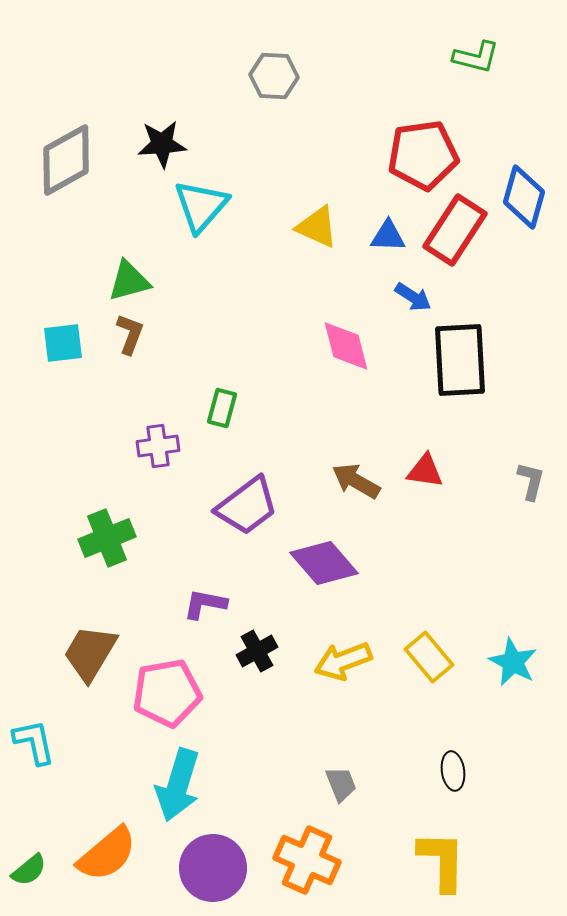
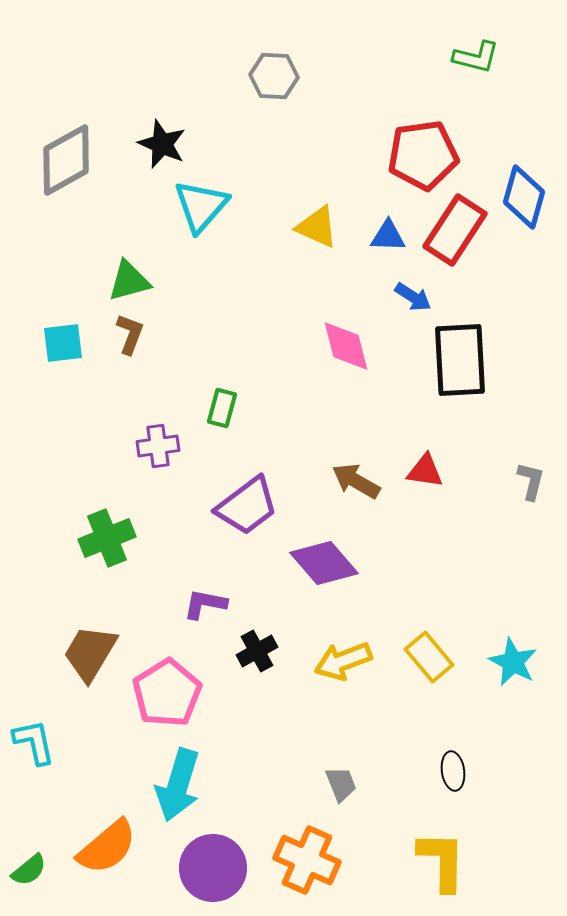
black star: rotated 27 degrees clockwise
pink pentagon: rotated 22 degrees counterclockwise
orange semicircle: moved 7 px up
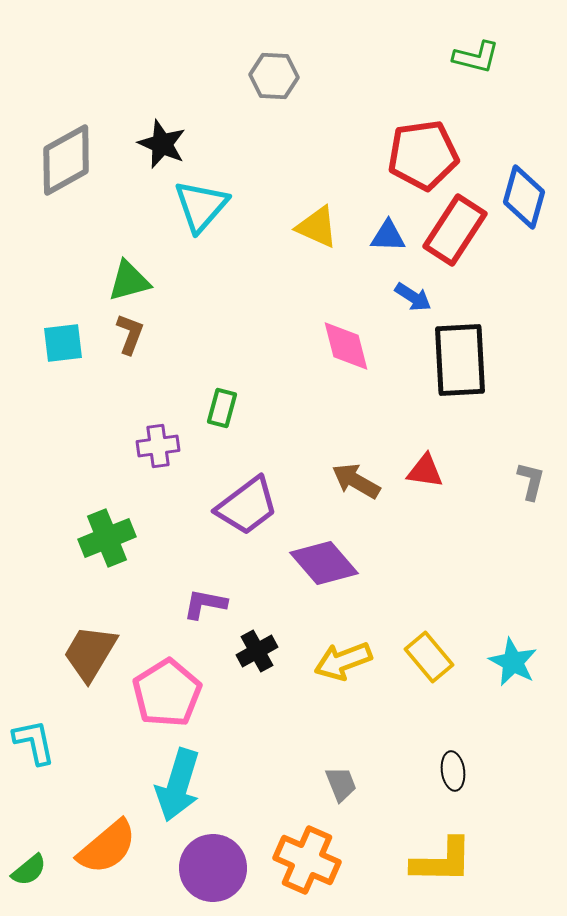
yellow L-shape: rotated 90 degrees clockwise
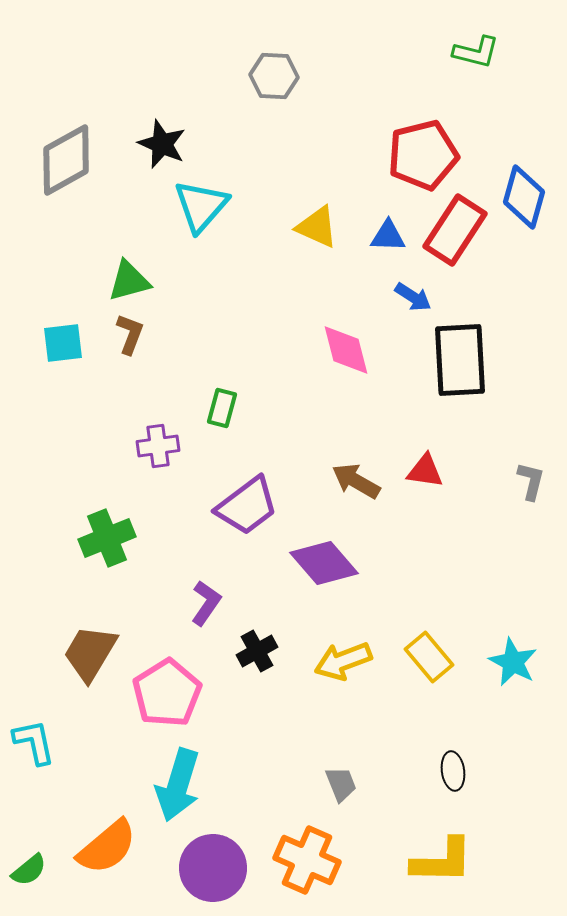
green L-shape: moved 5 px up
red pentagon: rotated 6 degrees counterclockwise
pink diamond: moved 4 px down
purple L-shape: moved 1 px right, 1 px up; rotated 114 degrees clockwise
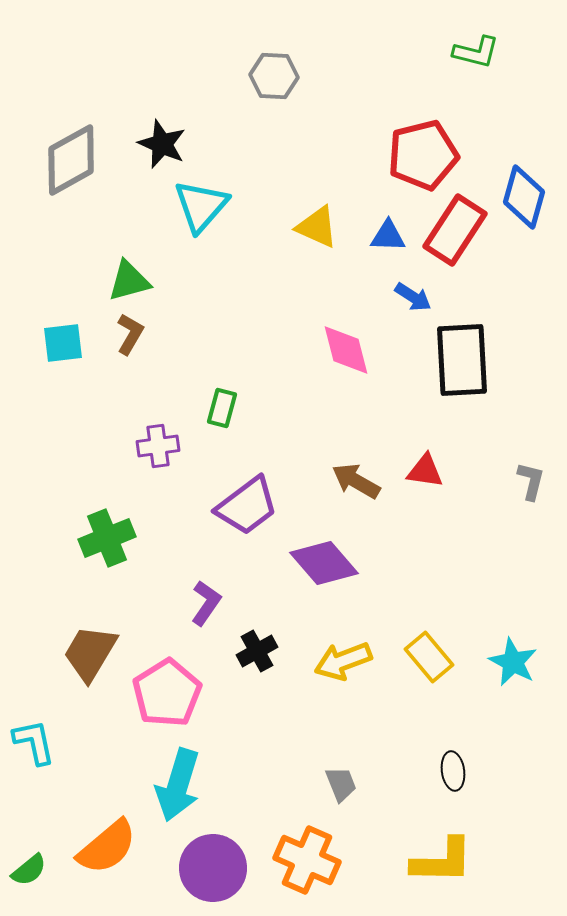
gray diamond: moved 5 px right
brown L-shape: rotated 9 degrees clockwise
black rectangle: moved 2 px right
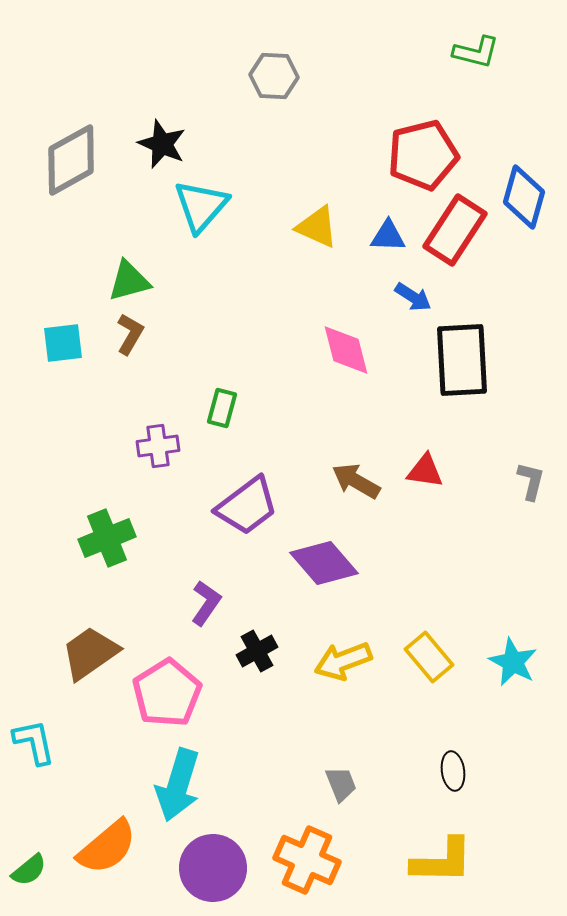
brown trapezoid: rotated 24 degrees clockwise
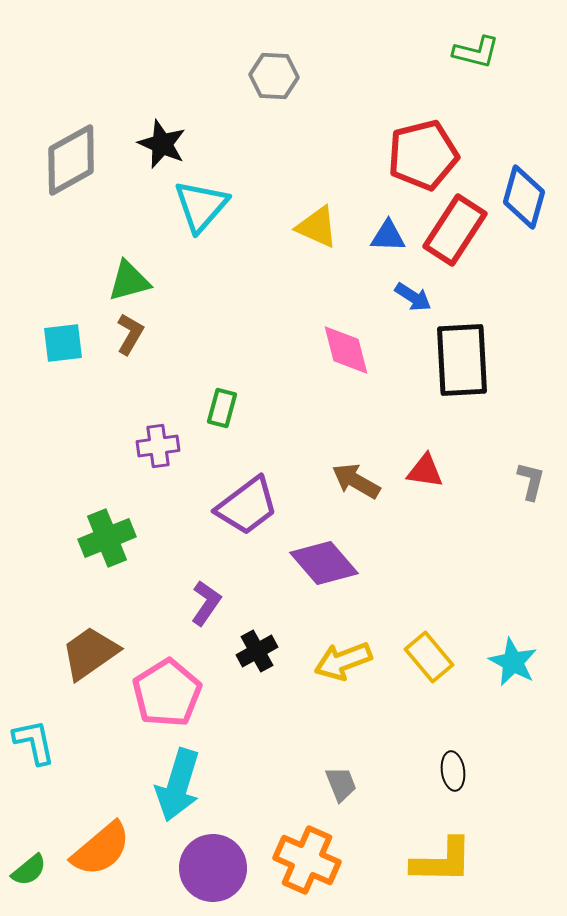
orange semicircle: moved 6 px left, 2 px down
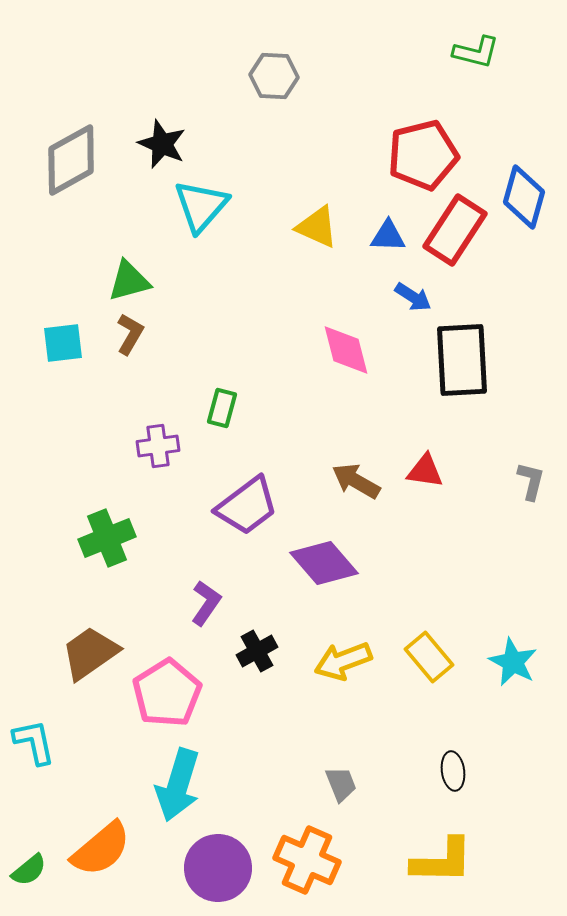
purple circle: moved 5 px right
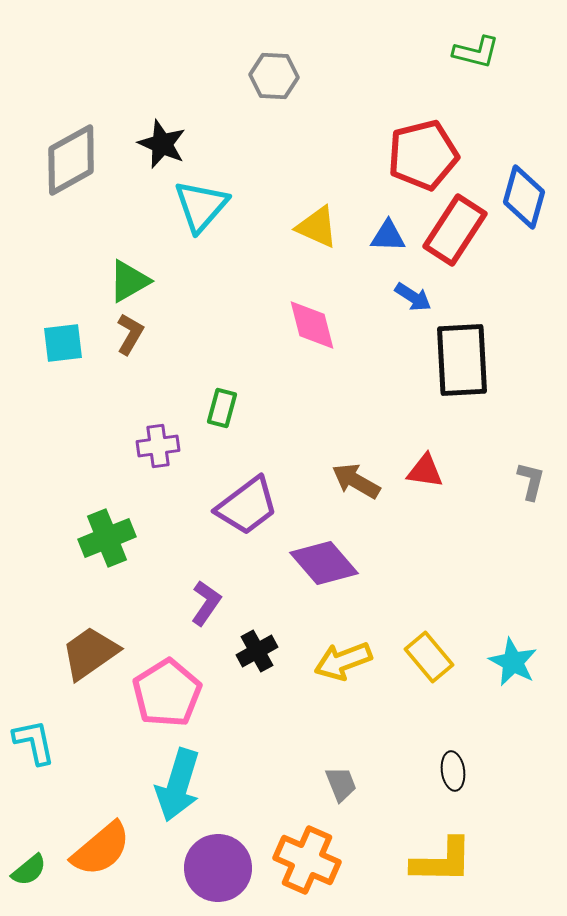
green triangle: rotated 15 degrees counterclockwise
pink diamond: moved 34 px left, 25 px up
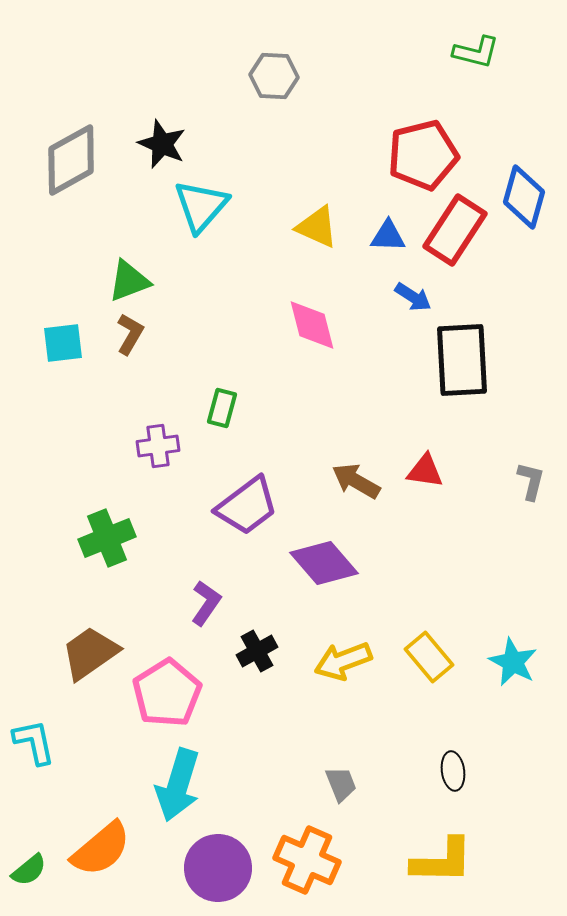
green triangle: rotated 9 degrees clockwise
